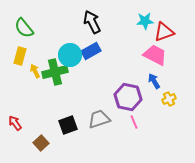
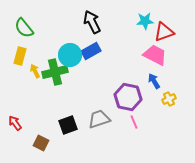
brown square: rotated 21 degrees counterclockwise
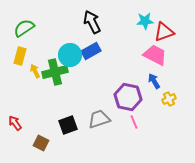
green semicircle: rotated 95 degrees clockwise
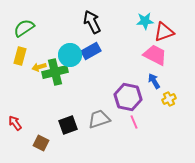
yellow arrow: moved 4 px right, 4 px up; rotated 80 degrees counterclockwise
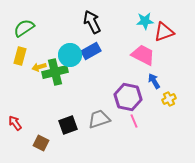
pink trapezoid: moved 12 px left
pink line: moved 1 px up
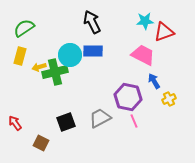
blue rectangle: moved 2 px right; rotated 30 degrees clockwise
gray trapezoid: moved 1 px right, 1 px up; rotated 10 degrees counterclockwise
black square: moved 2 px left, 3 px up
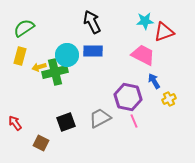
cyan circle: moved 3 px left
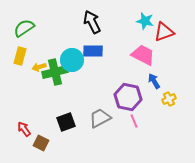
cyan star: rotated 18 degrees clockwise
cyan circle: moved 5 px right, 5 px down
red arrow: moved 9 px right, 6 px down
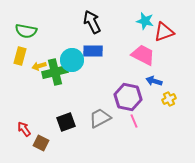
green semicircle: moved 2 px right, 3 px down; rotated 135 degrees counterclockwise
yellow arrow: moved 1 px up
blue arrow: rotated 42 degrees counterclockwise
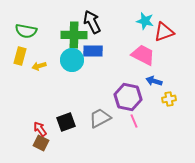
green cross: moved 19 px right, 37 px up; rotated 15 degrees clockwise
yellow cross: rotated 16 degrees clockwise
red arrow: moved 16 px right
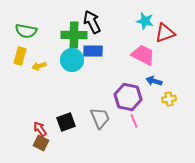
red triangle: moved 1 px right, 1 px down
gray trapezoid: rotated 95 degrees clockwise
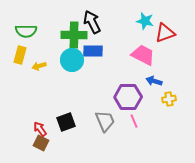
green semicircle: rotated 10 degrees counterclockwise
yellow rectangle: moved 1 px up
purple hexagon: rotated 12 degrees counterclockwise
gray trapezoid: moved 5 px right, 3 px down
